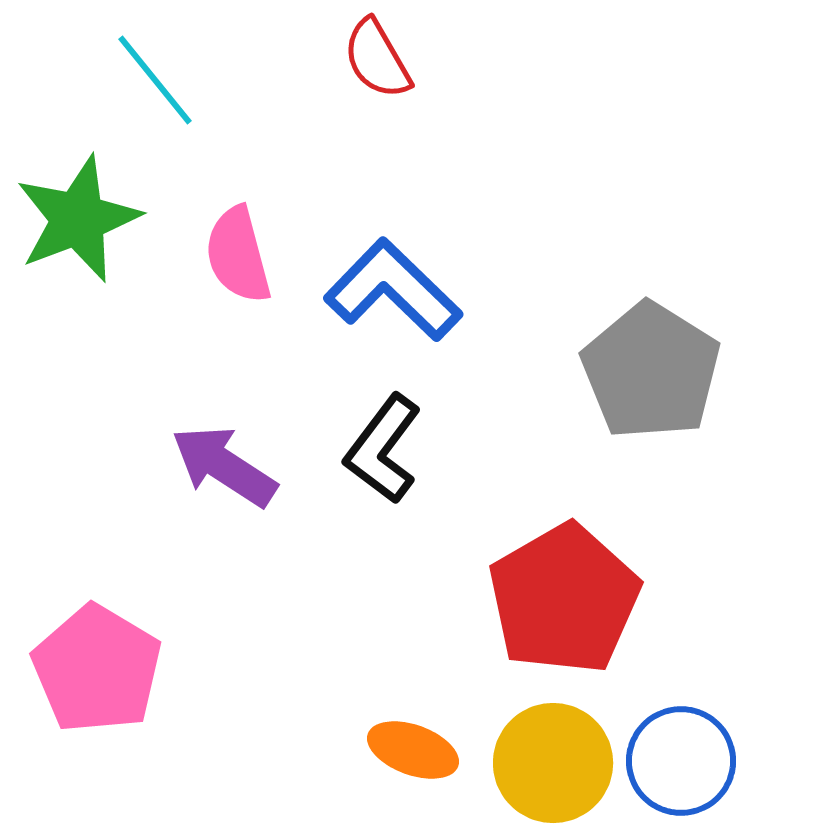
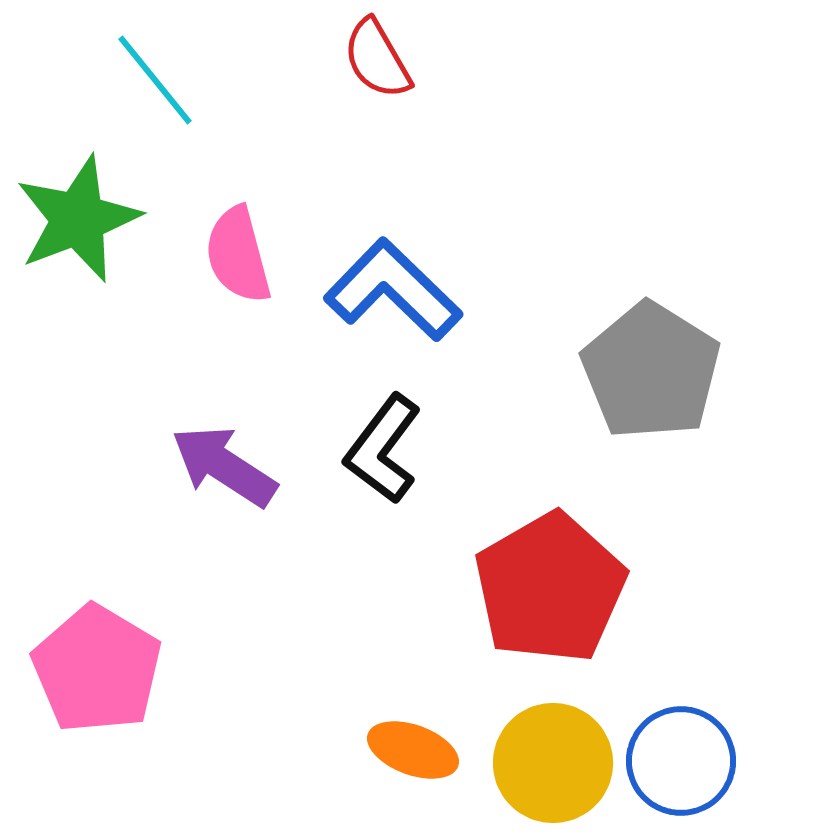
red pentagon: moved 14 px left, 11 px up
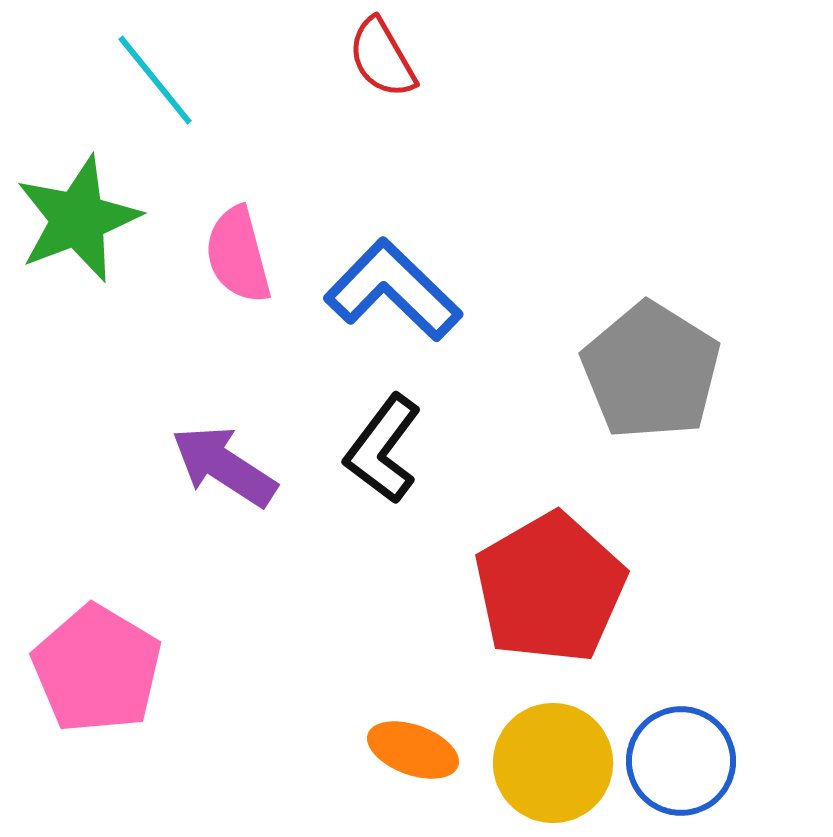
red semicircle: moved 5 px right, 1 px up
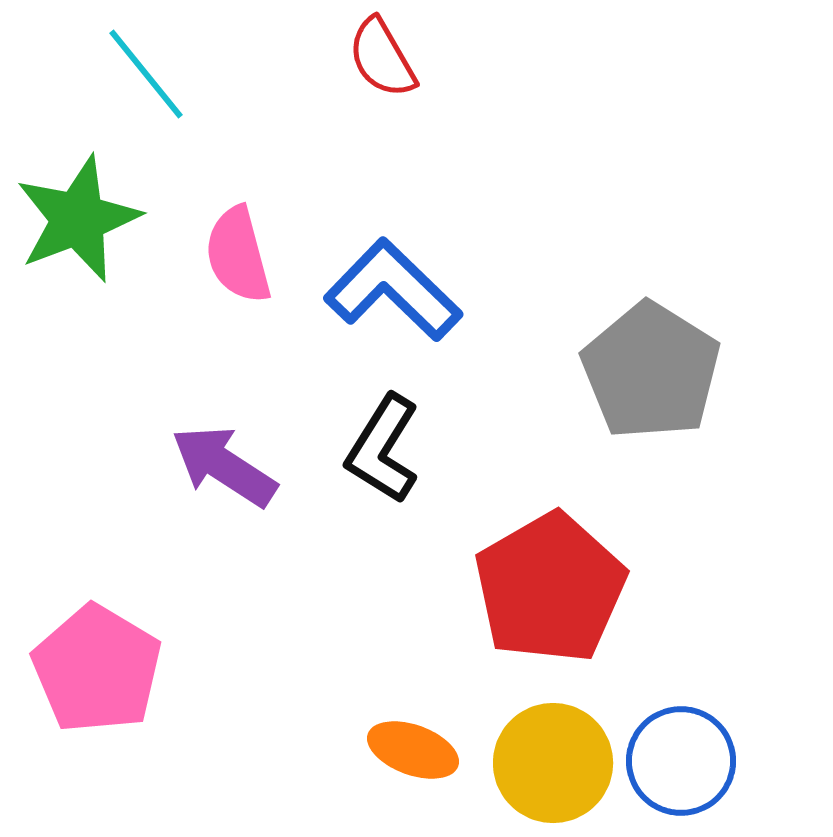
cyan line: moved 9 px left, 6 px up
black L-shape: rotated 5 degrees counterclockwise
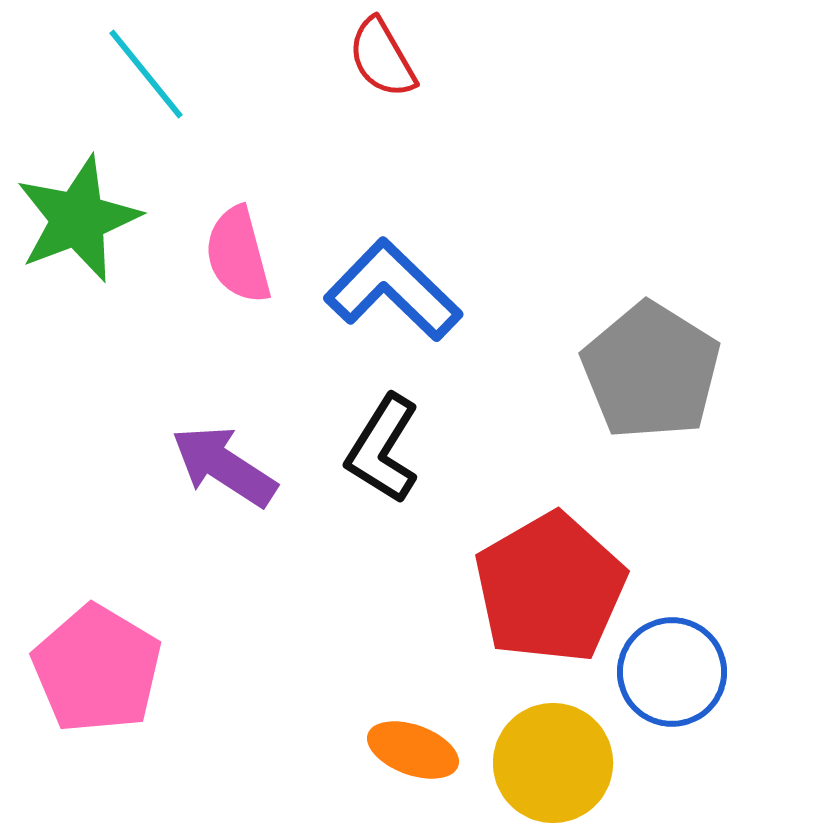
blue circle: moved 9 px left, 89 px up
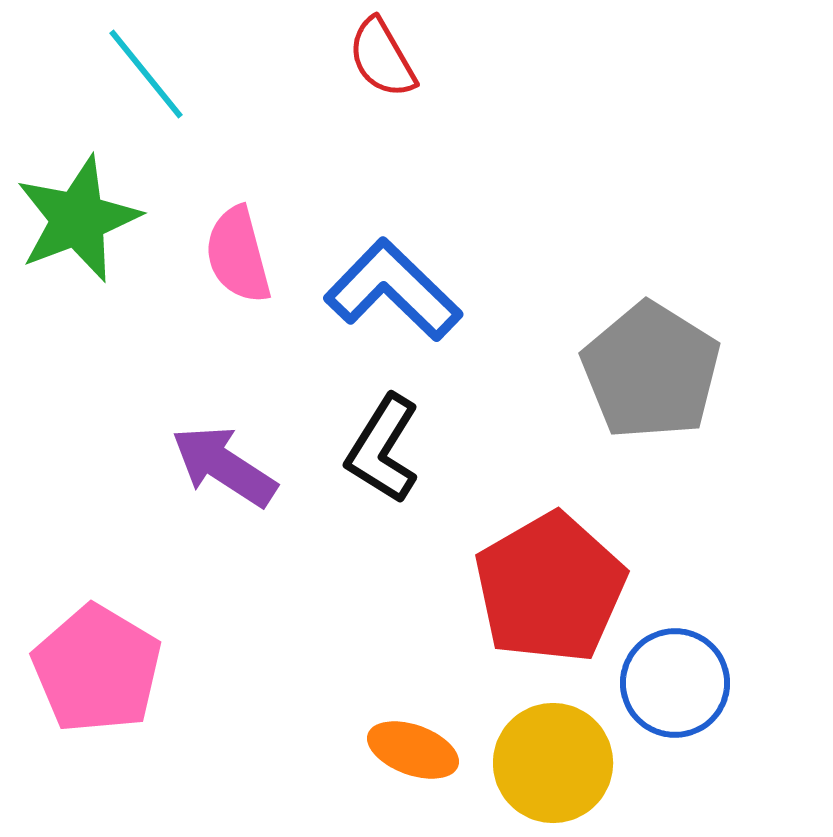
blue circle: moved 3 px right, 11 px down
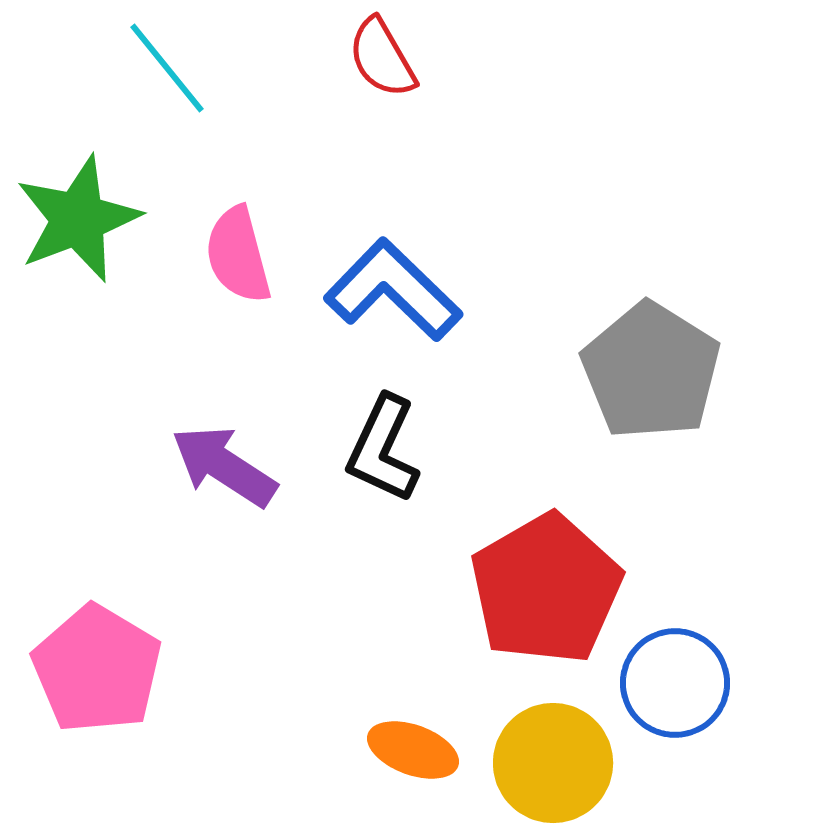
cyan line: moved 21 px right, 6 px up
black L-shape: rotated 7 degrees counterclockwise
red pentagon: moved 4 px left, 1 px down
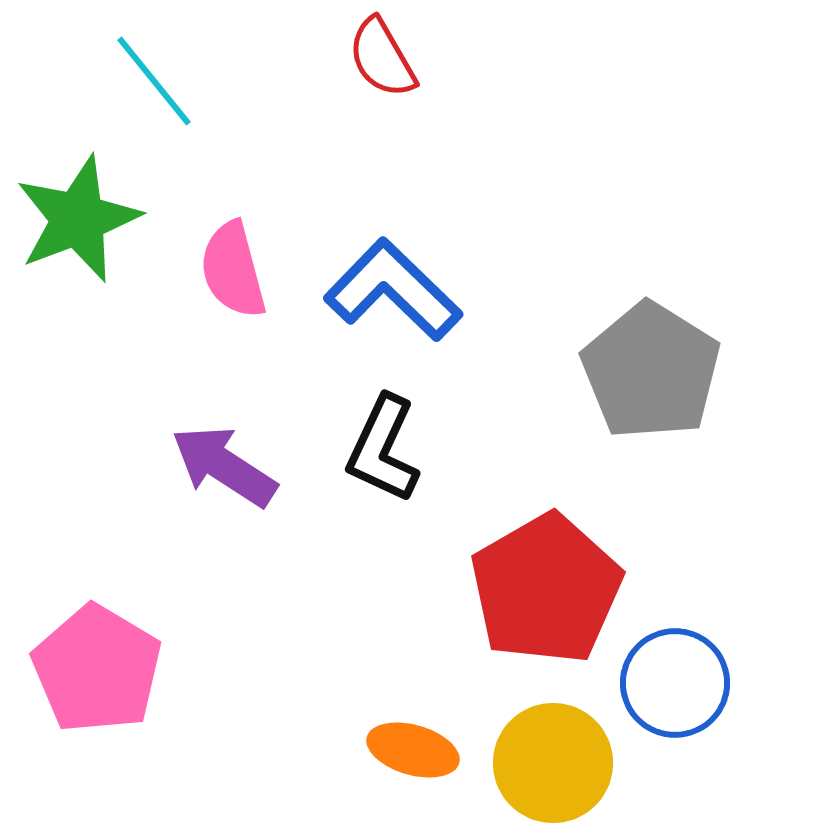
cyan line: moved 13 px left, 13 px down
pink semicircle: moved 5 px left, 15 px down
orange ellipse: rotated 4 degrees counterclockwise
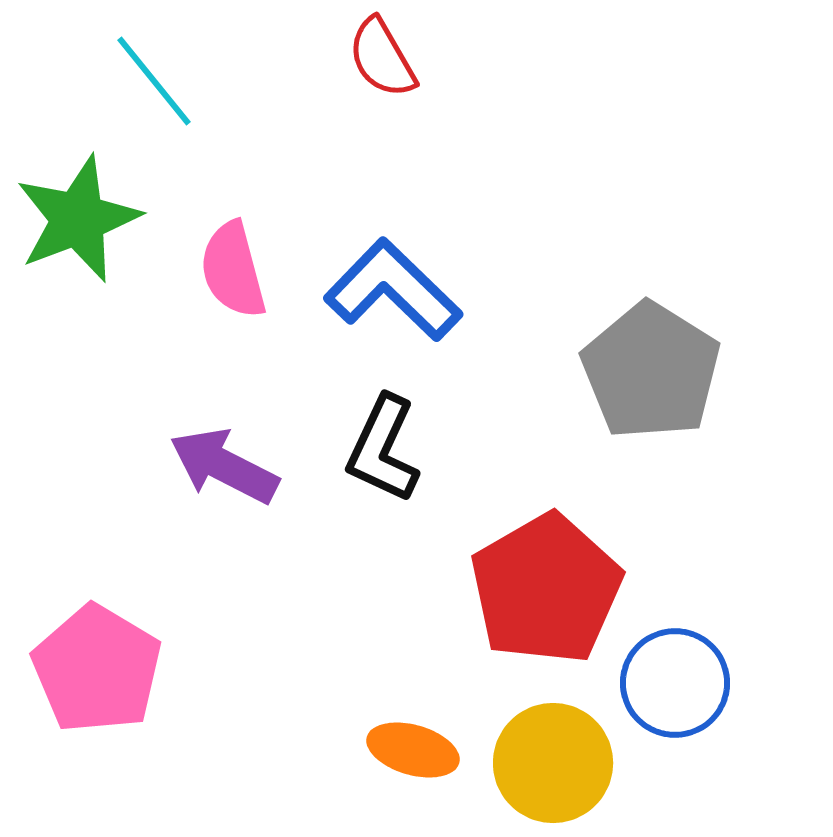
purple arrow: rotated 6 degrees counterclockwise
